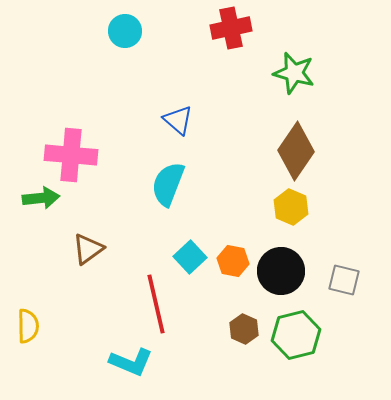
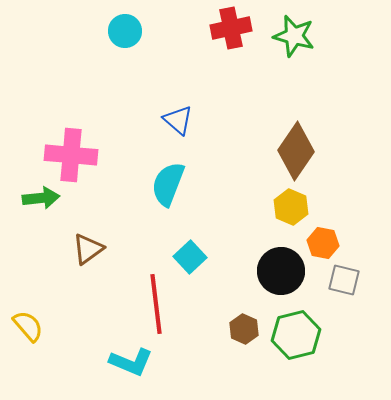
green star: moved 37 px up
orange hexagon: moved 90 px right, 18 px up
red line: rotated 6 degrees clockwise
yellow semicircle: rotated 40 degrees counterclockwise
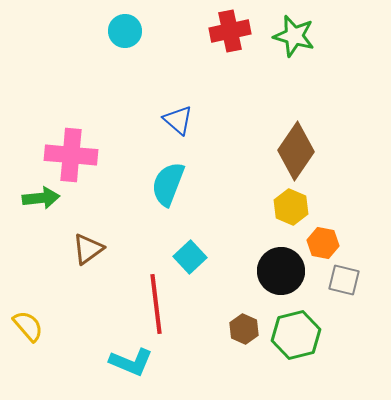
red cross: moved 1 px left, 3 px down
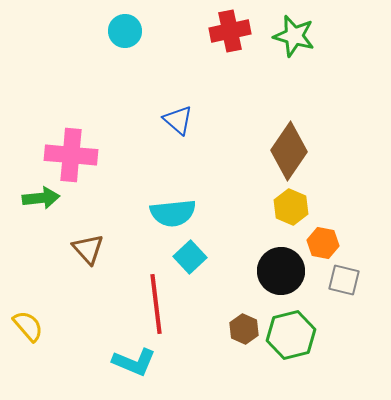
brown diamond: moved 7 px left
cyan semicircle: moved 5 px right, 29 px down; rotated 117 degrees counterclockwise
brown triangle: rotated 36 degrees counterclockwise
green hexagon: moved 5 px left
cyan L-shape: moved 3 px right
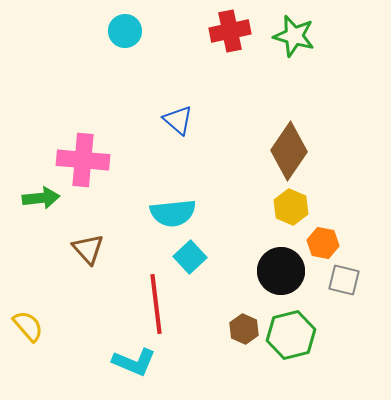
pink cross: moved 12 px right, 5 px down
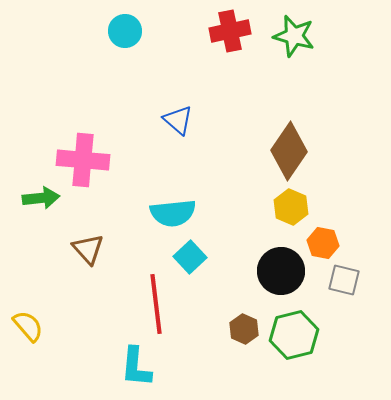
green hexagon: moved 3 px right
cyan L-shape: moved 2 px right, 5 px down; rotated 72 degrees clockwise
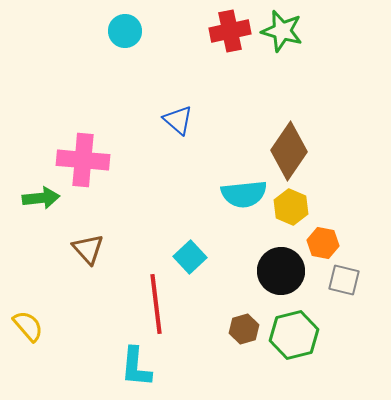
green star: moved 12 px left, 5 px up
cyan semicircle: moved 71 px right, 19 px up
brown hexagon: rotated 20 degrees clockwise
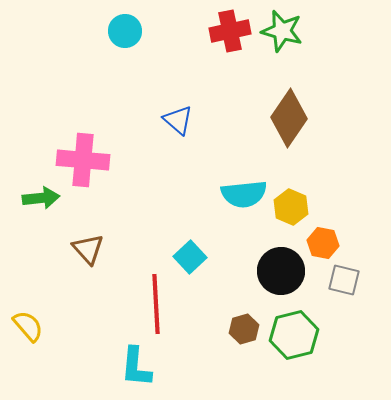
brown diamond: moved 33 px up
red line: rotated 4 degrees clockwise
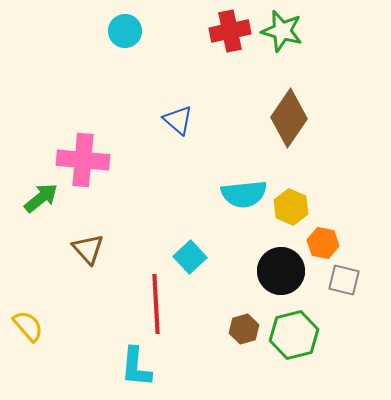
green arrow: rotated 33 degrees counterclockwise
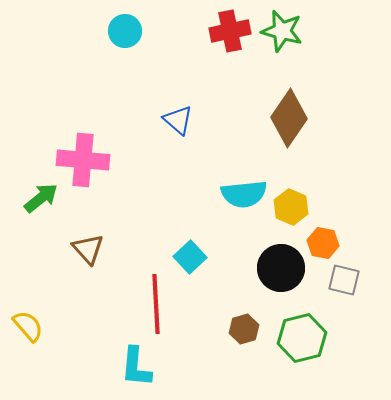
black circle: moved 3 px up
green hexagon: moved 8 px right, 3 px down
